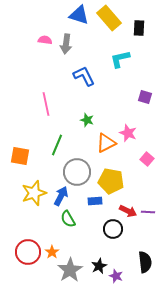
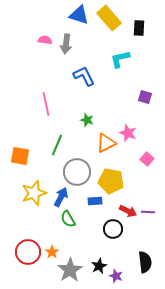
blue arrow: moved 1 px down
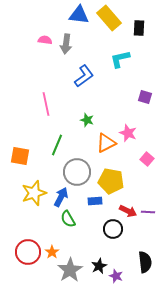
blue triangle: rotated 10 degrees counterclockwise
blue L-shape: rotated 80 degrees clockwise
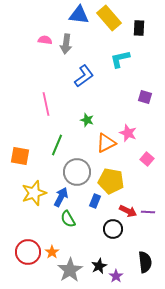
blue rectangle: rotated 64 degrees counterclockwise
purple star: rotated 16 degrees clockwise
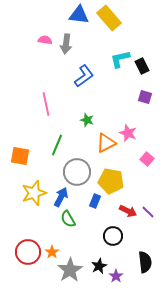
black rectangle: moved 3 px right, 38 px down; rotated 28 degrees counterclockwise
purple line: rotated 40 degrees clockwise
black circle: moved 7 px down
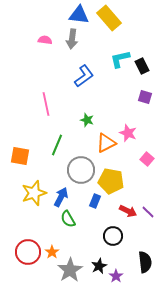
gray arrow: moved 6 px right, 5 px up
gray circle: moved 4 px right, 2 px up
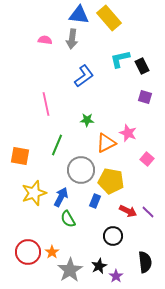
green star: rotated 16 degrees counterclockwise
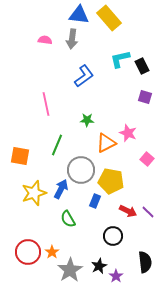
blue arrow: moved 8 px up
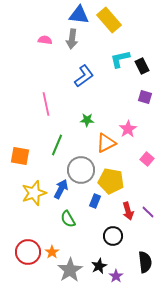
yellow rectangle: moved 2 px down
pink star: moved 4 px up; rotated 18 degrees clockwise
red arrow: rotated 48 degrees clockwise
